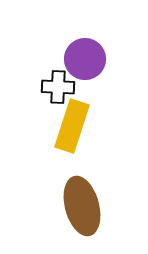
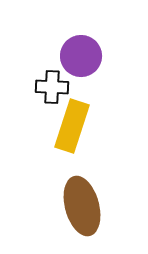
purple circle: moved 4 px left, 3 px up
black cross: moved 6 px left
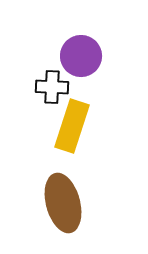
brown ellipse: moved 19 px left, 3 px up
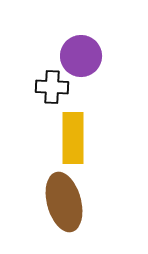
yellow rectangle: moved 1 px right, 12 px down; rotated 18 degrees counterclockwise
brown ellipse: moved 1 px right, 1 px up
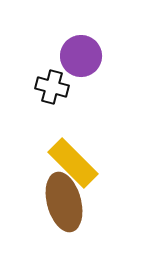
black cross: rotated 12 degrees clockwise
yellow rectangle: moved 25 px down; rotated 45 degrees counterclockwise
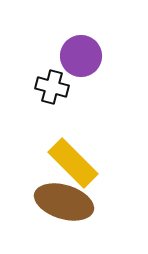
brown ellipse: rotated 58 degrees counterclockwise
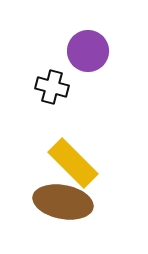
purple circle: moved 7 px right, 5 px up
brown ellipse: moved 1 px left; rotated 6 degrees counterclockwise
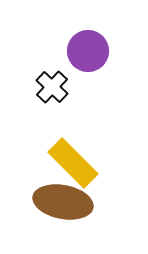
black cross: rotated 28 degrees clockwise
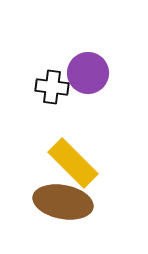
purple circle: moved 22 px down
black cross: rotated 36 degrees counterclockwise
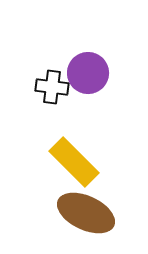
yellow rectangle: moved 1 px right, 1 px up
brown ellipse: moved 23 px right, 11 px down; rotated 14 degrees clockwise
